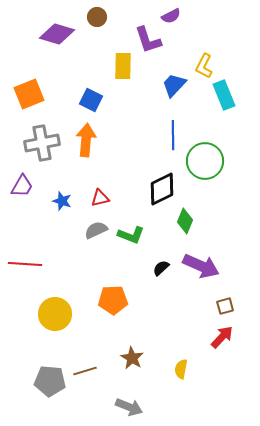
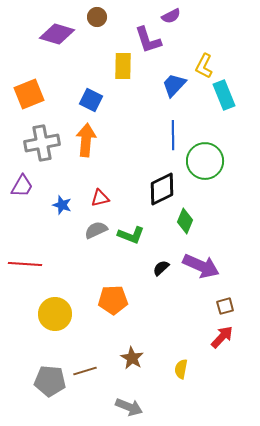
blue star: moved 4 px down
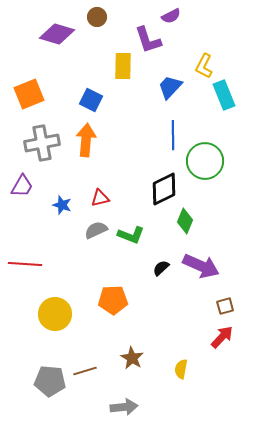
blue trapezoid: moved 4 px left, 2 px down
black diamond: moved 2 px right
gray arrow: moved 5 px left; rotated 28 degrees counterclockwise
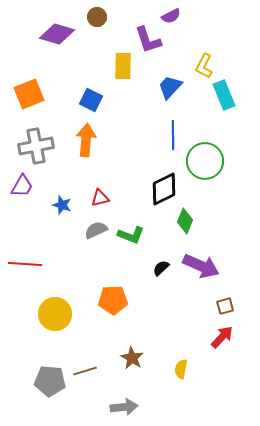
gray cross: moved 6 px left, 3 px down
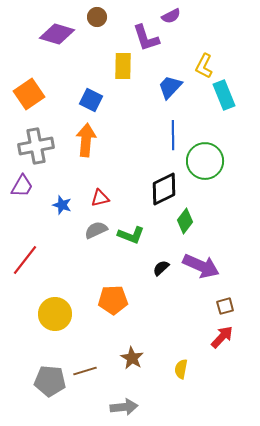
purple L-shape: moved 2 px left, 2 px up
orange square: rotated 12 degrees counterclockwise
green diamond: rotated 15 degrees clockwise
red line: moved 4 px up; rotated 56 degrees counterclockwise
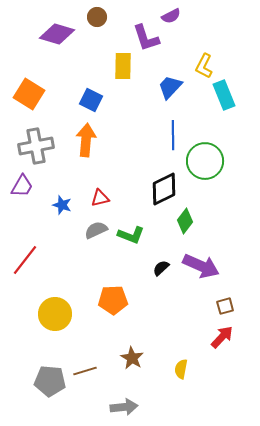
orange square: rotated 24 degrees counterclockwise
